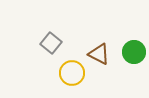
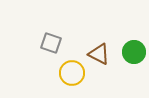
gray square: rotated 20 degrees counterclockwise
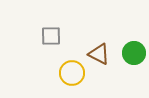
gray square: moved 7 px up; rotated 20 degrees counterclockwise
green circle: moved 1 px down
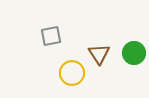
gray square: rotated 10 degrees counterclockwise
brown triangle: rotated 30 degrees clockwise
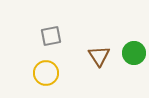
brown triangle: moved 2 px down
yellow circle: moved 26 px left
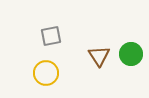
green circle: moved 3 px left, 1 px down
